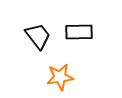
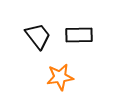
black rectangle: moved 3 px down
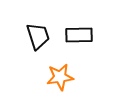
black trapezoid: rotated 20 degrees clockwise
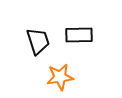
black trapezoid: moved 5 px down
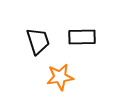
black rectangle: moved 3 px right, 2 px down
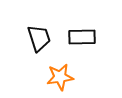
black trapezoid: moved 1 px right, 3 px up
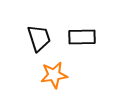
orange star: moved 6 px left, 2 px up
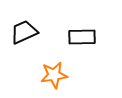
black trapezoid: moved 15 px left, 6 px up; rotated 96 degrees counterclockwise
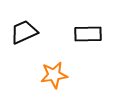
black rectangle: moved 6 px right, 3 px up
